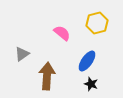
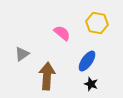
yellow hexagon: rotated 25 degrees clockwise
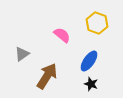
yellow hexagon: rotated 10 degrees clockwise
pink semicircle: moved 2 px down
blue ellipse: moved 2 px right
brown arrow: rotated 28 degrees clockwise
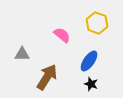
gray triangle: rotated 35 degrees clockwise
brown arrow: moved 1 px down
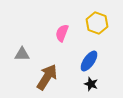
pink semicircle: moved 2 px up; rotated 108 degrees counterclockwise
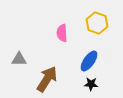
pink semicircle: rotated 24 degrees counterclockwise
gray triangle: moved 3 px left, 5 px down
brown arrow: moved 2 px down
black star: rotated 16 degrees counterclockwise
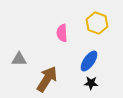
black star: moved 1 px up
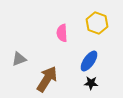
gray triangle: rotated 21 degrees counterclockwise
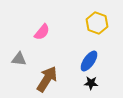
pink semicircle: moved 20 px left, 1 px up; rotated 138 degrees counterclockwise
gray triangle: rotated 28 degrees clockwise
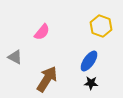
yellow hexagon: moved 4 px right, 3 px down
gray triangle: moved 4 px left, 2 px up; rotated 21 degrees clockwise
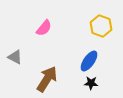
pink semicircle: moved 2 px right, 4 px up
